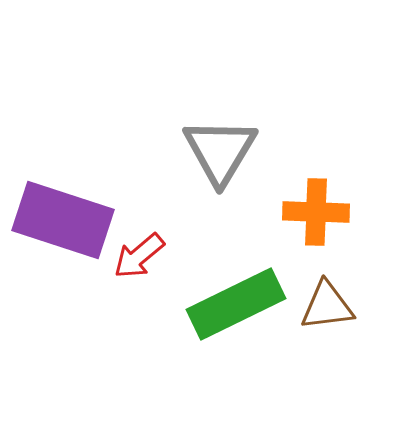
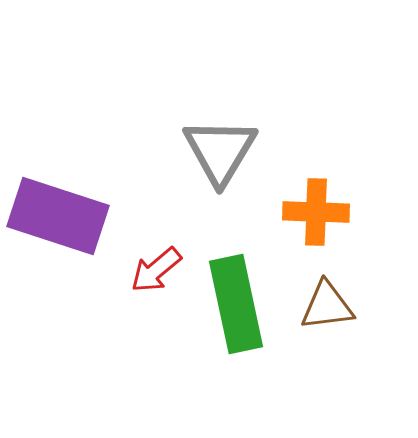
purple rectangle: moved 5 px left, 4 px up
red arrow: moved 17 px right, 14 px down
green rectangle: rotated 76 degrees counterclockwise
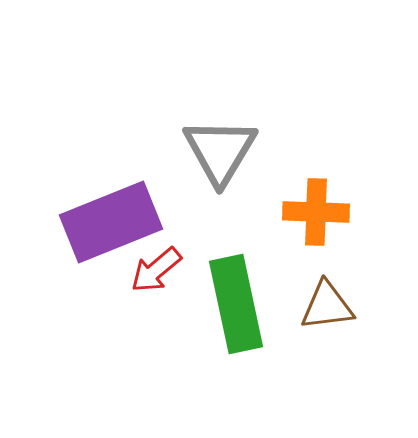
purple rectangle: moved 53 px right, 6 px down; rotated 40 degrees counterclockwise
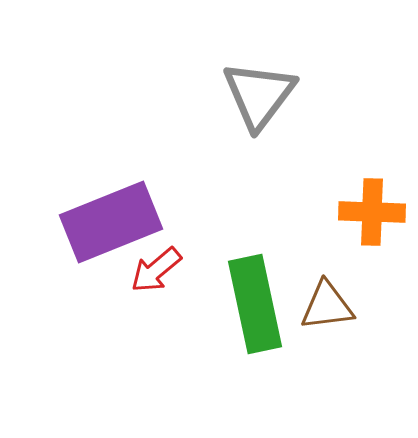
gray triangle: moved 39 px right, 56 px up; rotated 6 degrees clockwise
orange cross: moved 56 px right
green rectangle: moved 19 px right
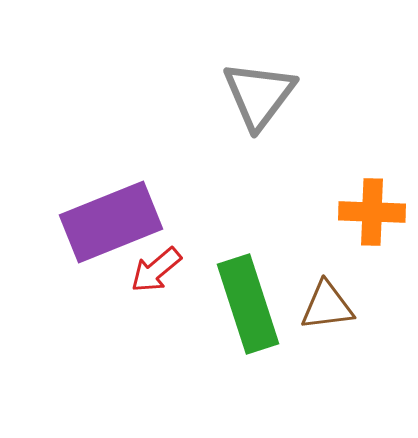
green rectangle: moved 7 px left; rotated 6 degrees counterclockwise
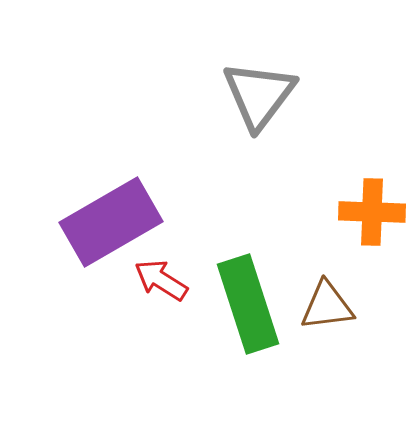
purple rectangle: rotated 8 degrees counterclockwise
red arrow: moved 5 px right, 10 px down; rotated 72 degrees clockwise
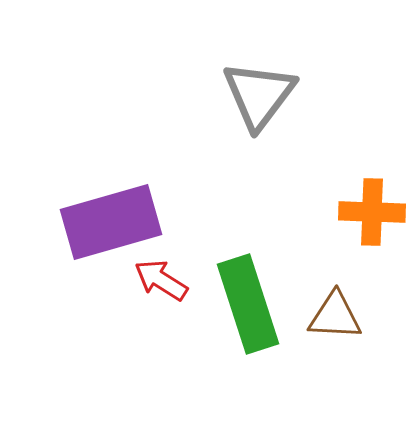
purple rectangle: rotated 14 degrees clockwise
brown triangle: moved 8 px right, 10 px down; rotated 10 degrees clockwise
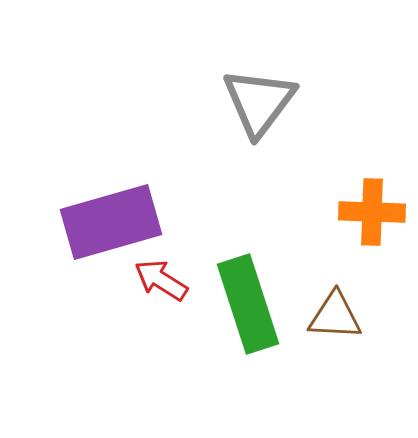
gray triangle: moved 7 px down
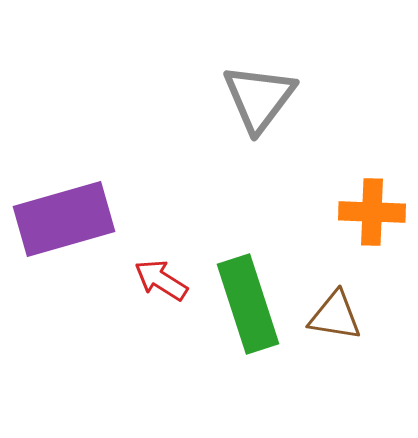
gray triangle: moved 4 px up
purple rectangle: moved 47 px left, 3 px up
brown triangle: rotated 6 degrees clockwise
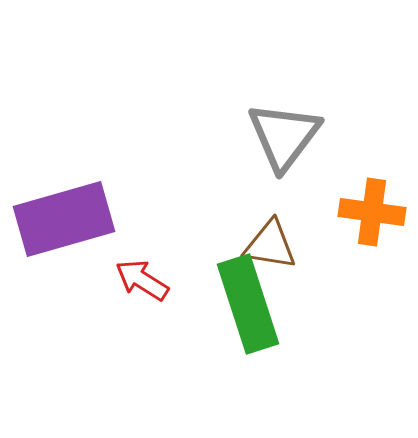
gray triangle: moved 25 px right, 38 px down
orange cross: rotated 6 degrees clockwise
red arrow: moved 19 px left
brown triangle: moved 65 px left, 71 px up
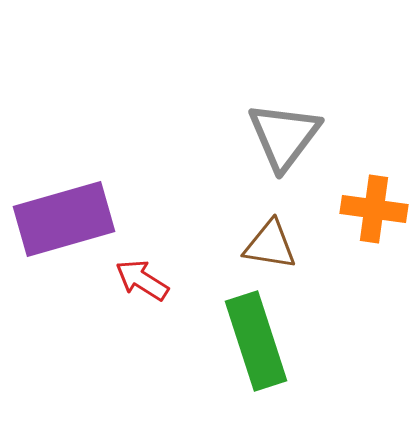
orange cross: moved 2 px right, 3 px up
green rectangle: moved 8 px right, 37 px down
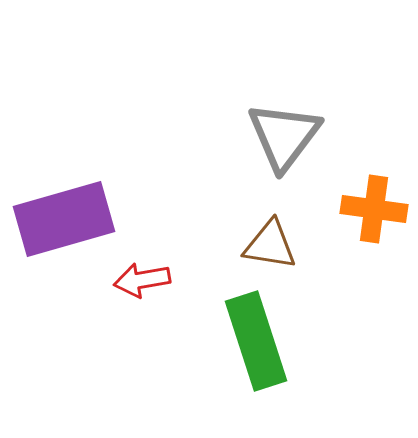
red arrow: rotated 42 degrees counterclockwise
